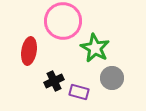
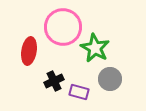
pink circle: moved 6 px down
gray circle: moved 2 px left, 1 px down
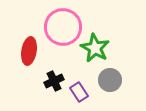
gray circle: moved 1 px down
purple rectangle: rotated 42 degrees clockwise
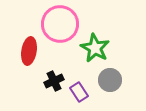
pink circle: moved 3 px left, 3 px up
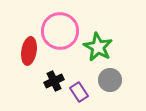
pink circle: moved 7 px down
green star: moved 3 px right, 1 px up
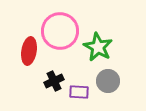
gray circle: moved 2 px left, 1 px down
purple rectangle: rotated 54 degrees counterclockwise
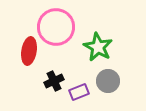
pink circle: moved 4 px left, 4 px up
purple rectangle: rotated 24 degrees counterclockwise
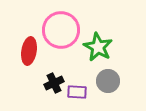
pink circle: moved 5 px right, 3 px down
black cross: moved 2 px down
purple rectangle: moved 2 px left; rotated 24 degrees clockwise
